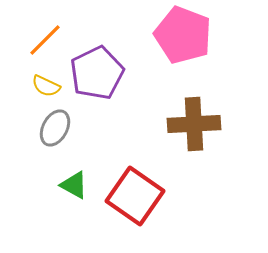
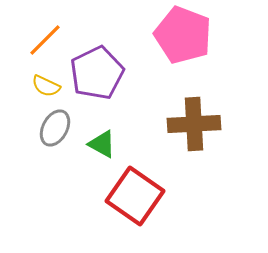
green triangle: moved 28 px right, 41 px up
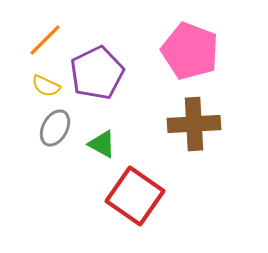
pink pentagon: moved 7 px right, 16 px down
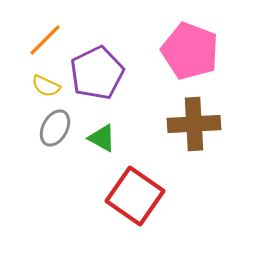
green triangle: moved 6 px up
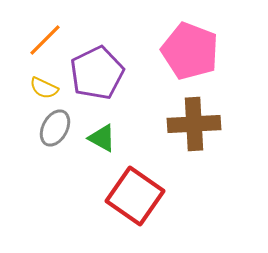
yellow semicircle: moved 2 px left, 2 px down
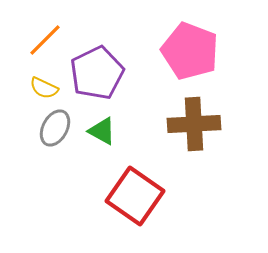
green triangle: moved 7 px up
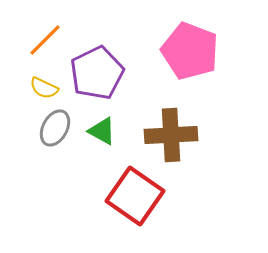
brown cross: moved 23 px left, 11 px down
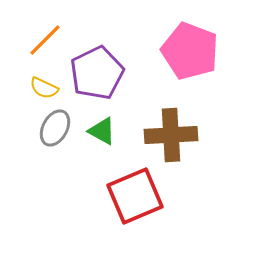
red square: rotated 32 degrees clockwise
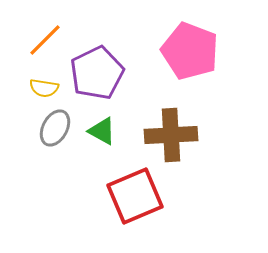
yellow semicircle: rotated 16 degrees counterclockwise
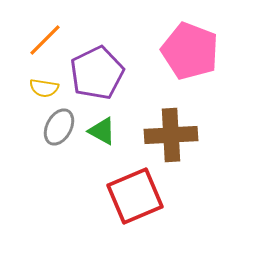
gray ellipse: moved 4 px right, 1 px up
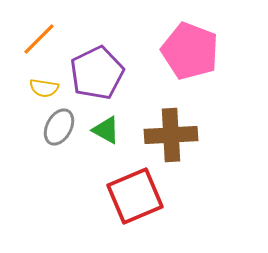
orange line: moved 6 px left, 1 px up
green triangle: moved 4 px right, 1 px up
